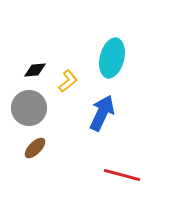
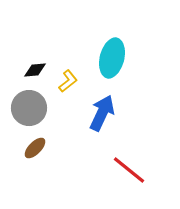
red line: moved 7 px right, 5 px up; rotated 24 degrees clockwise
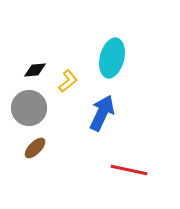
red line: rotated 27 degrees counterclockwise
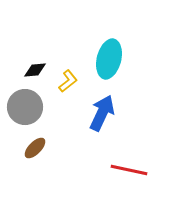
cyan ellipse: moved 3 px left, 1 px down
gray circle: moved 4 px left, 1 px up
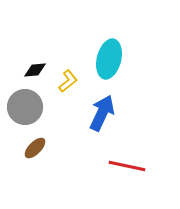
red line: moved 2 px left, 4 px up
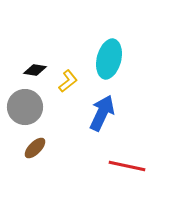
black diamond: rotated 15 degrees clockwise
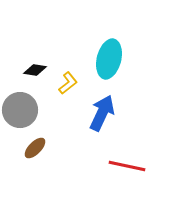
yellow L-shape: moved 2 px down
gray circle: moved 5 px left, 3 px down
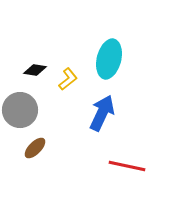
yellow L-shape: moved 4 px up
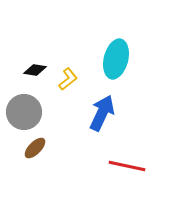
cyan ellipse: moved 7 px right
gray circle: moved 4 px right, 2 px down
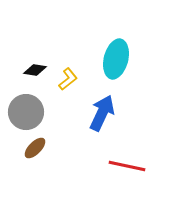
gray circle: moved 2 px right
